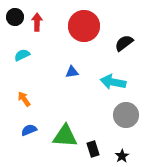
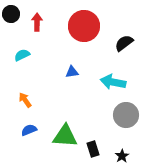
black circle: moved 4 px left, 3 px up
orange arrow: moved 1 px right, 1 px down
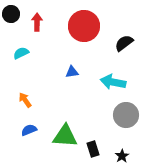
cyan semicircle: moved 1 px left, 2 px up
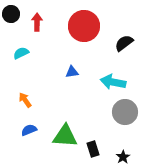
gray circle: moved 1 px left, 3 px up
black star: moved 1 px right, 1 px down
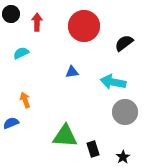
orange arrow: rotated 14 degrees clockwise
blue semicircle: moved 18 px left, 7 px up
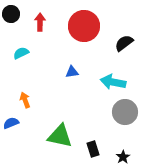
red arrow: moved 3 px right
green triangle: moved 5 px left; rotated 8 degrees clockwise
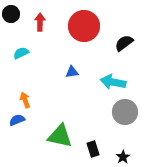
blue semicircle: moved 6 px right, 3 px up
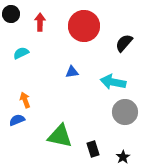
black semicircle: rotated 12 degrees counterclockwise
